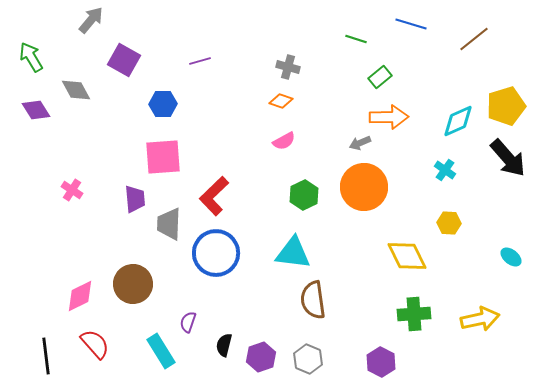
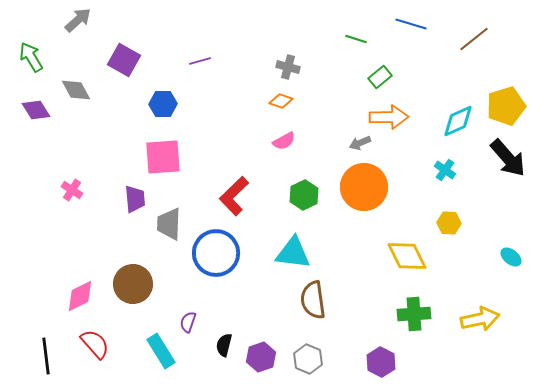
gray arrow at (91, 20): moved 13 px left; rotated 8 degrees clockwise
red L-shape at (214, 196): moved 20 px right
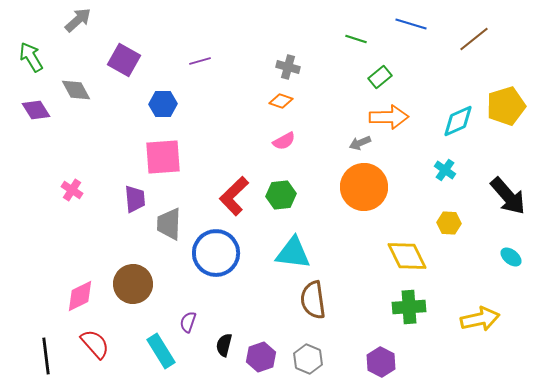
black arrow at (508, 158): moved 38 px down
green hexagon at (304, 195): moved 23 px left; rotated 20 degrees clockwise
green cross at (414, 314): moved 5 px left, 7 px up
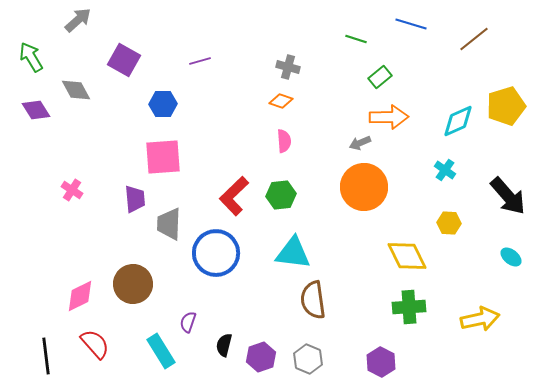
pink semicircle at (284, 141): rotated 65 degrees counterclockwise
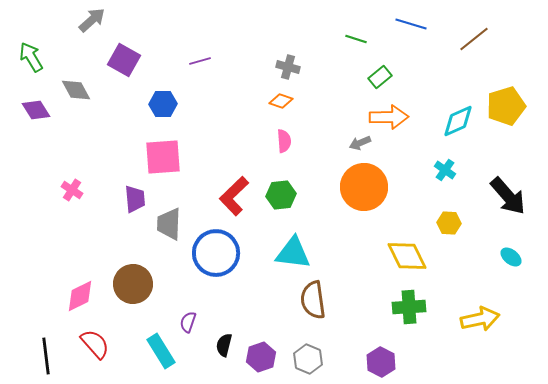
gray arrow at (78, 20): moved 14 px right
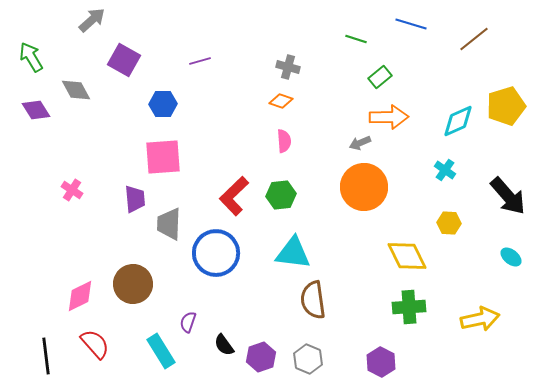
black semicircle at (224, 345): rotated 50 degrees counterclockwise
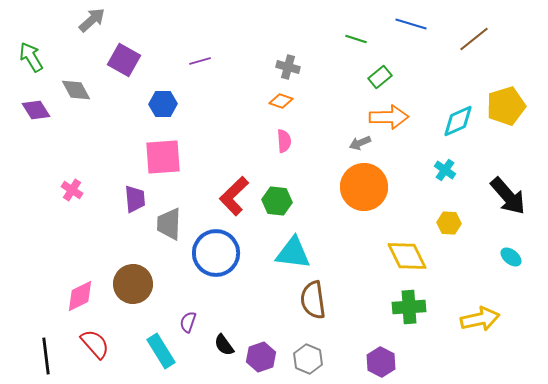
green hexagon at (281, 195): moved 4 px left, 6 px down; rotated 12 degrees clockwise
